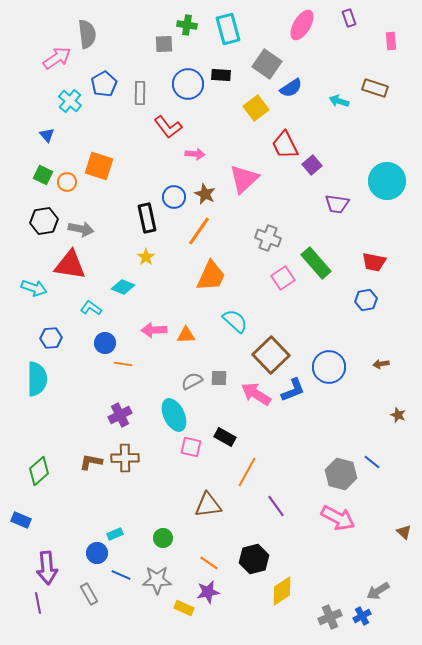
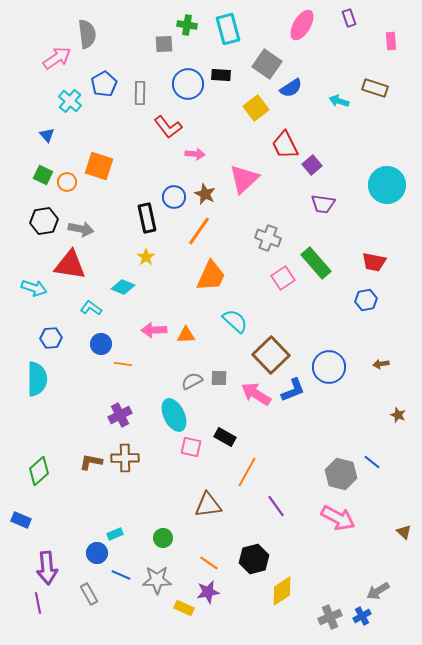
cyan circle at (387, 181): moved 4 px down
purple trapezoid at (337, 204): moved 14 px left
blue circle at (105, 343): moved 4 px left, 1 px down
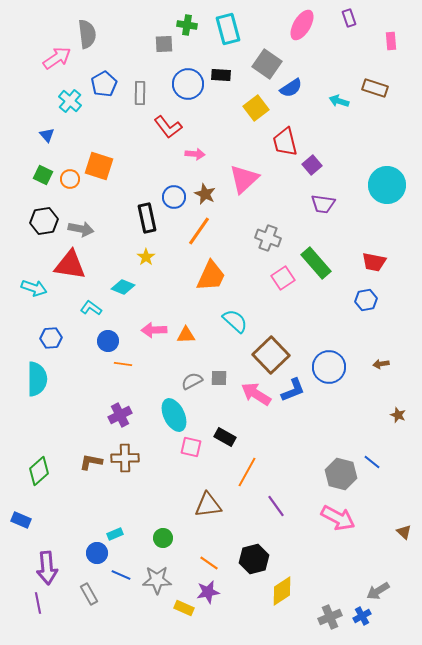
red trapezoid at (285, 145): moved 3 px up; rotated 12 degrees clockwise
orange circle at (67, 182): moved 3 px right, 3 px up
blue circle at (101, 344): moved 7 px right, 3 px up
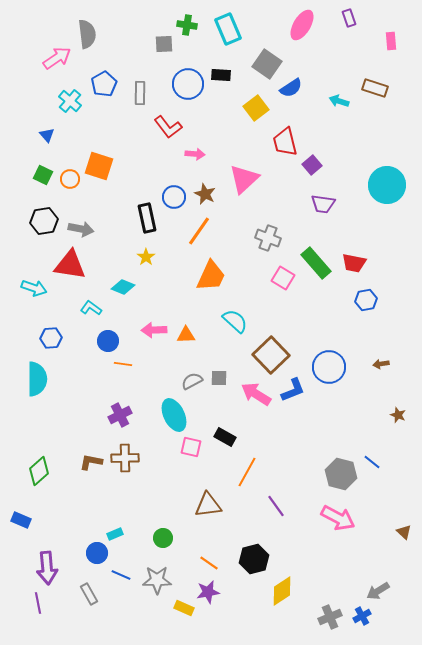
cyan rectangle at (228, 29): rotated 8 degrees counterclockwise
red trapezoid at (374, 262): moved 20 px left, 1 px down
pink square at (283, 278): rotated 25 degrees counterclockwise
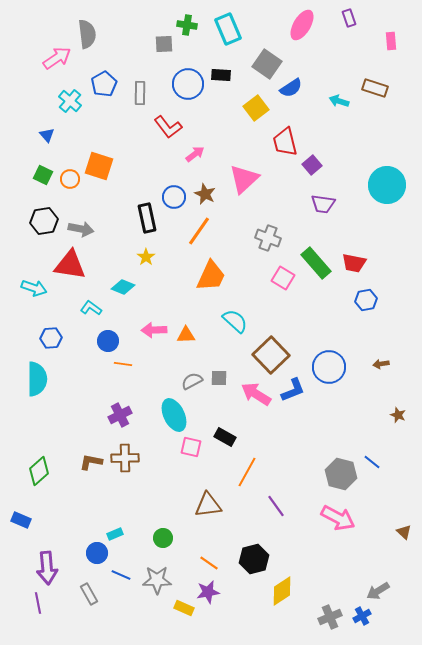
pink arrow at (195, 154): rotated 42 degrees counterclockwise
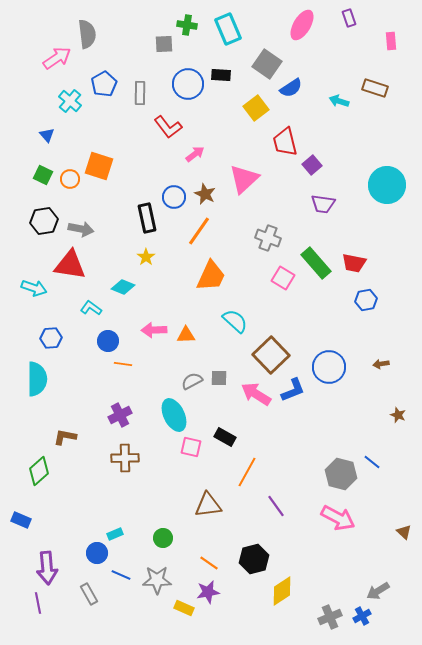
brown L-shape at (91, 462): moved 26 px left, 25 px up
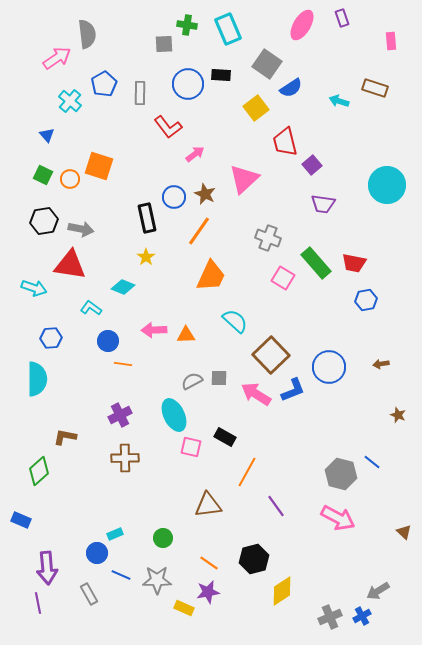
purple rectangle at (349, 18): moved 7 px left
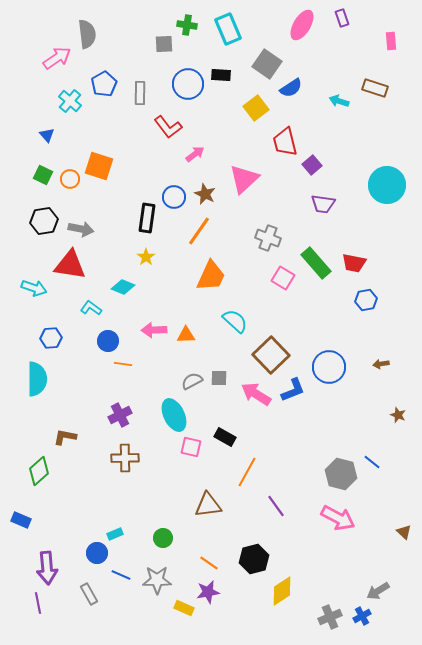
black rectangle at (147, 218): rotated 20 degrees clockwise
